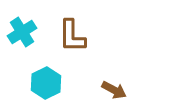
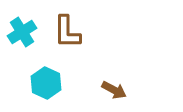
brown L-shape: moved 5 px left, 4 px up
cyan hexagon: rotated 8 degrees counterclockwise
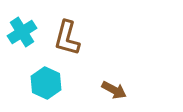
brown L-shape: moved 6 px down; rotated 15 degrees clockwise
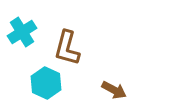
brown L-shape: moved 10 px down
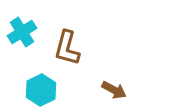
cyan hexagon: moved 5 px left, 7 px down; rotated 8 degrees clockwise
